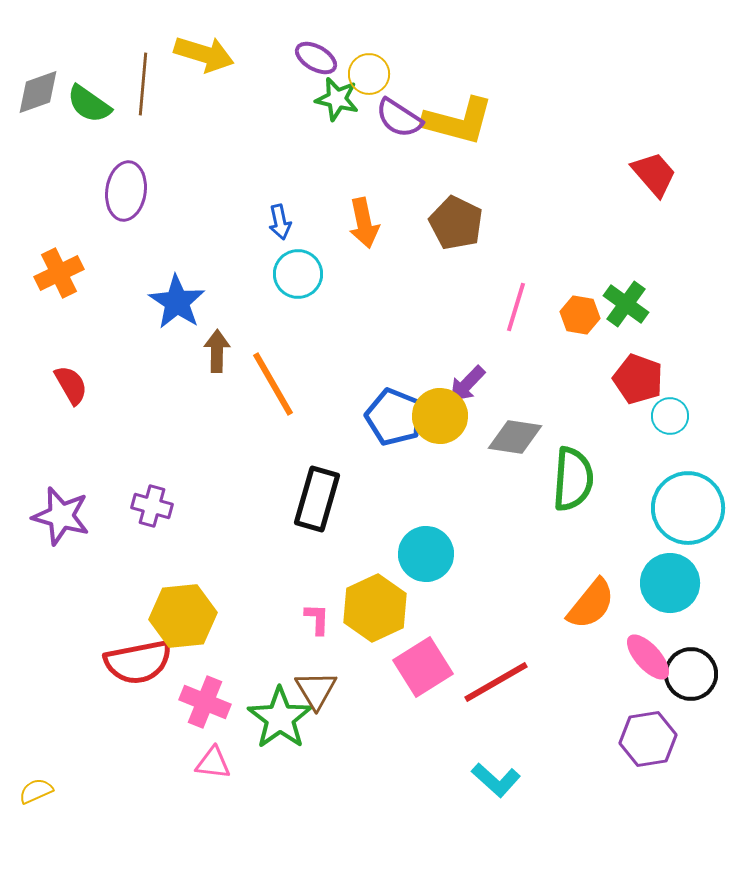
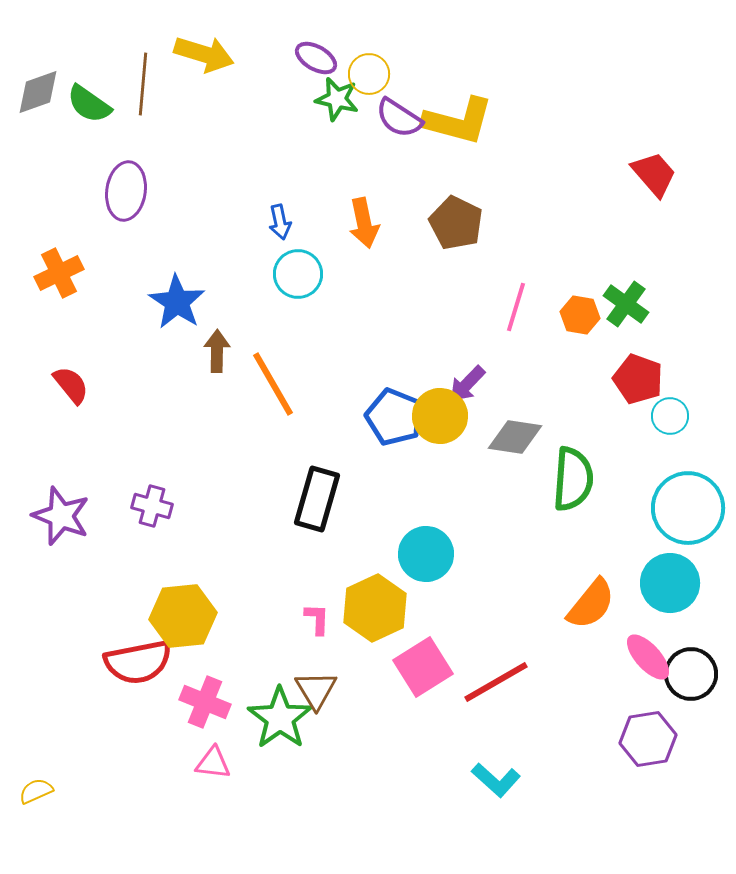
red semicircle at (71, 385): rotated 9 degrees counterclockwise
purple star at (61, 516): rotated 6 degrees clockwise
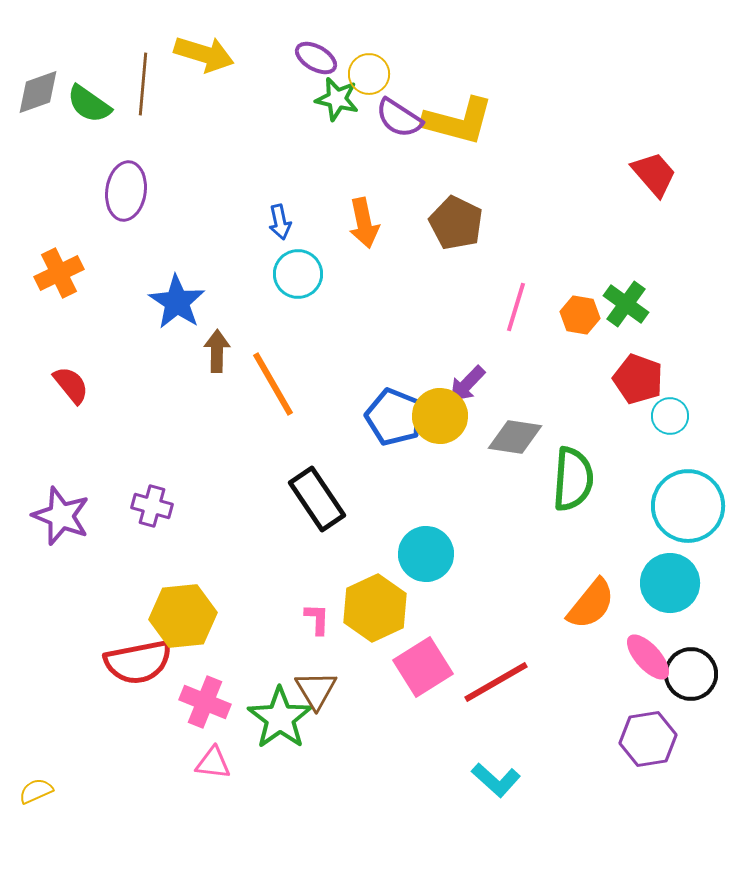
black rectangle at (317, 499): rotated 50 degrees counterclockwise
cyan circle at (688, 508): moved 2 px up
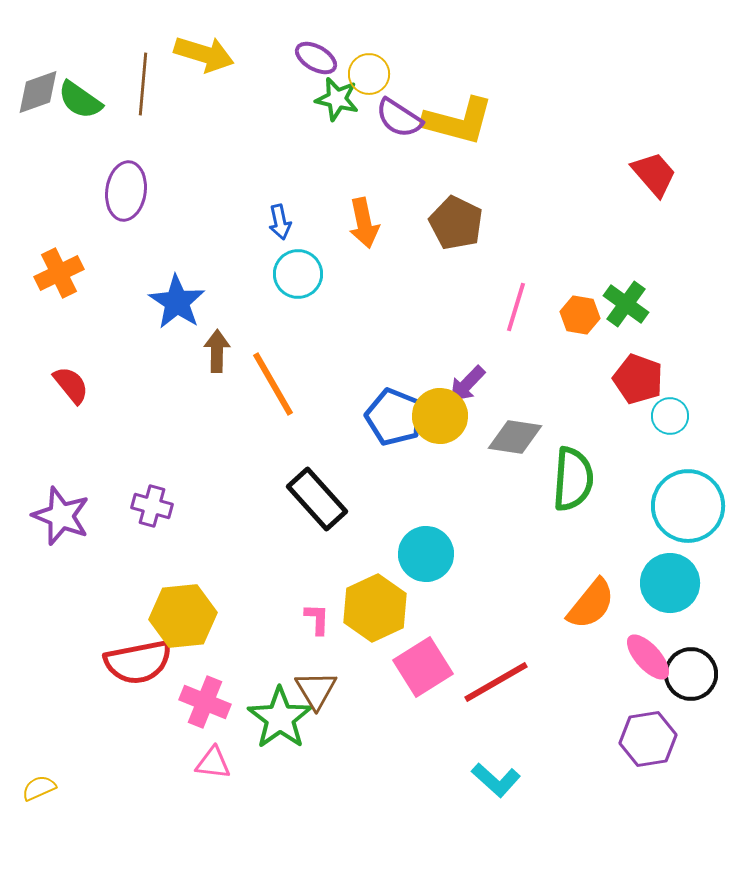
green semicircle at (89, 104): moved 9 px left, 4 px up
black rectangle at (317, 499): rotated 8 degrees counterclockwise
yellow semicircle at (36, 791): moved 3 px right, 3 px up
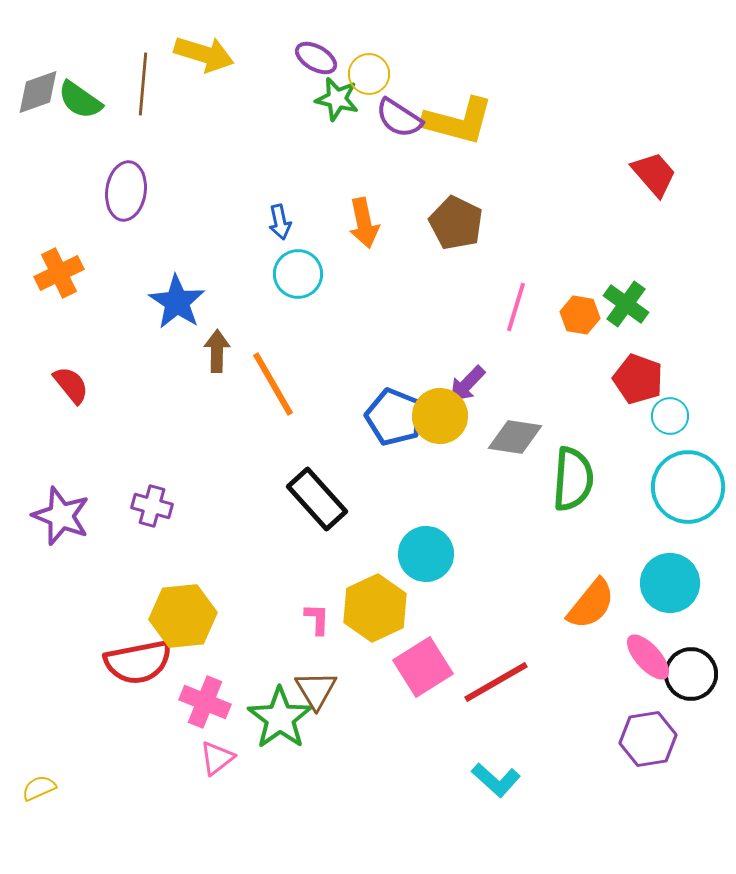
cyan circle at (688, 506): moved 19 px up
pink triangle at (213, 763): moved 4 px right, 5 px up; rotated 45 degrees counterclockwise
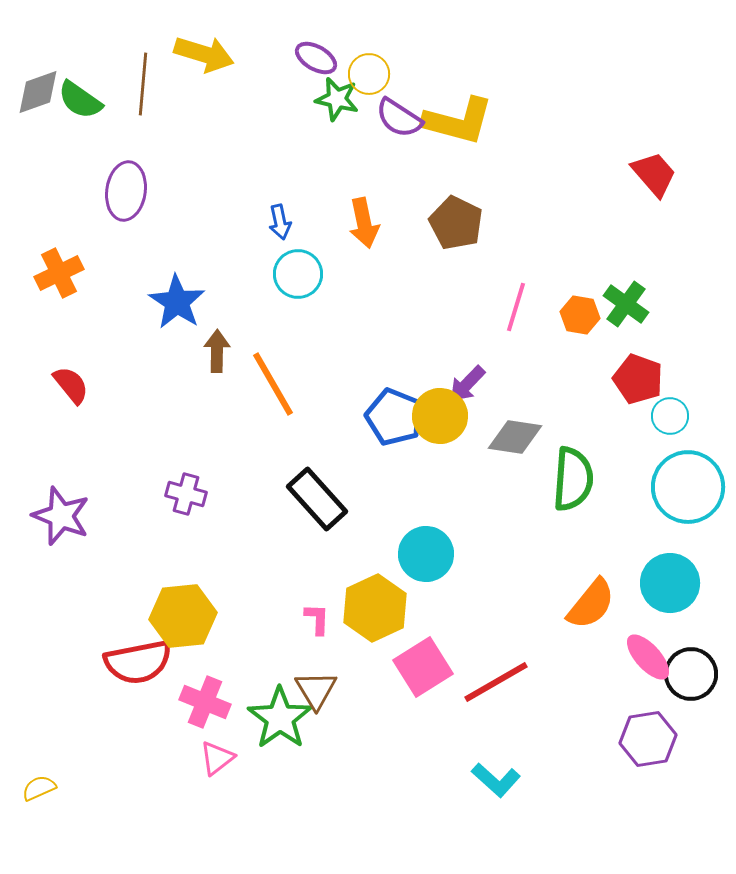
purple cross at (152, 506): moved 34 px right, 12 px up
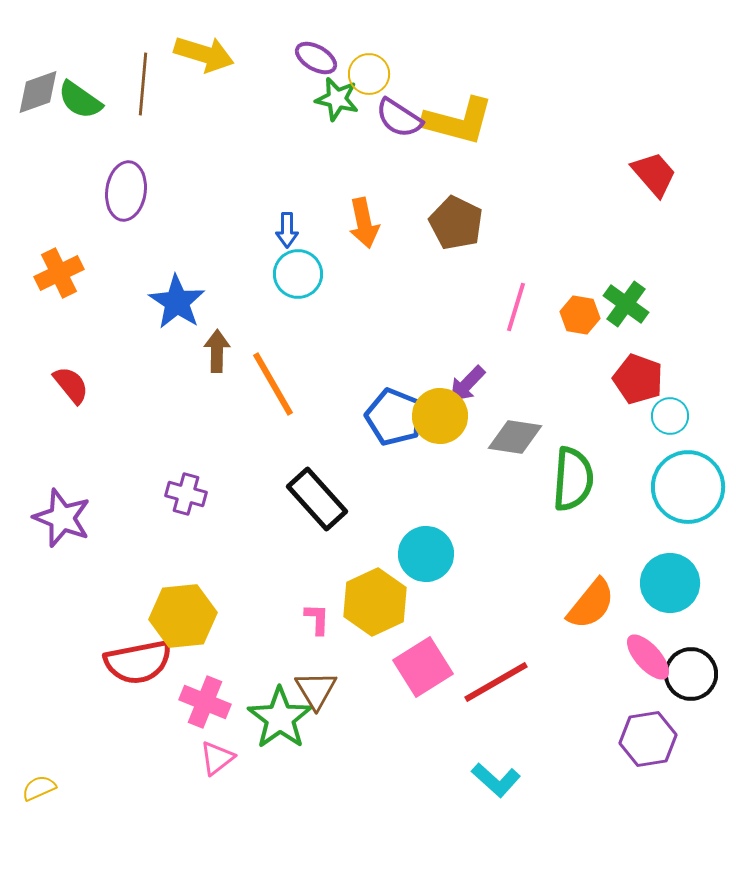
blue arrow at (280, 222): moved 7 px right, 8 px down; rotated 12 degrees clockwise
purple star at (61, 516): moved 1 px right, 2 px down
yellow hexagon at (375, 608): moved 6 px up
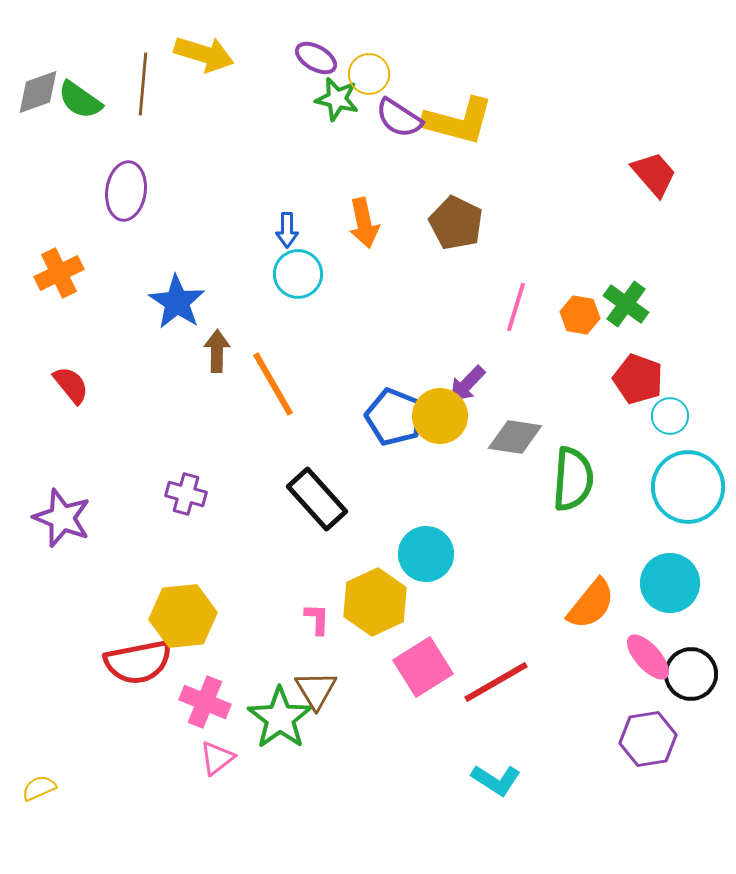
cyan L-shape at (496, 780): rotated 9 degrees counterclockwise
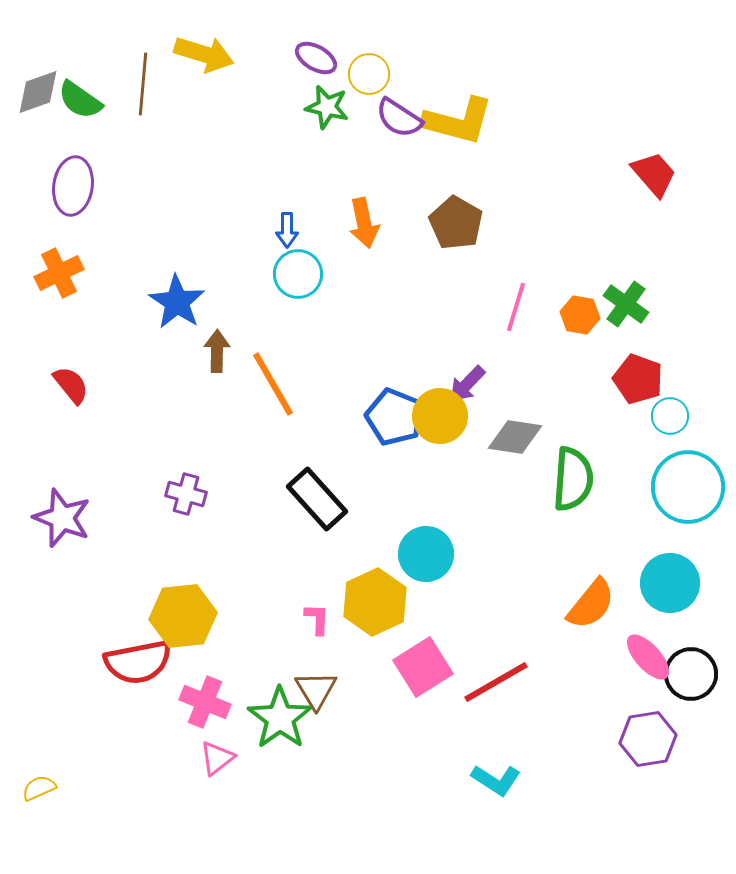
green star at (337, 99): moved 10 px left, 8 px down
purple ellipse at (126, 191): moved 53 px left, 5 px up
brown pentagon at (456, 223): rotated 4 degrees clockwise
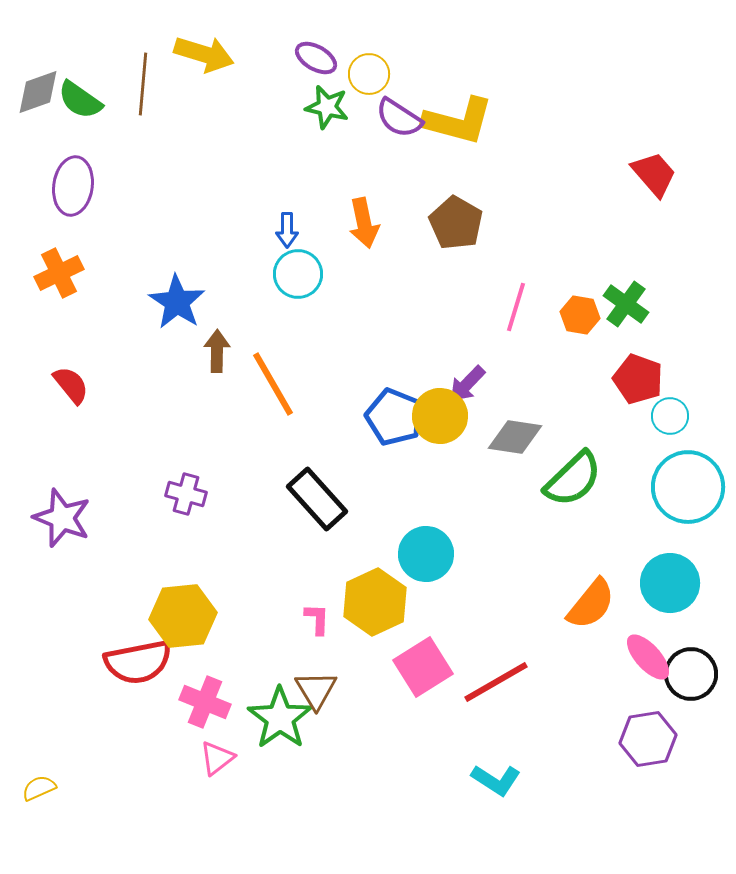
green semicircle at (573, 479): rotated 42 degrees clockwise
